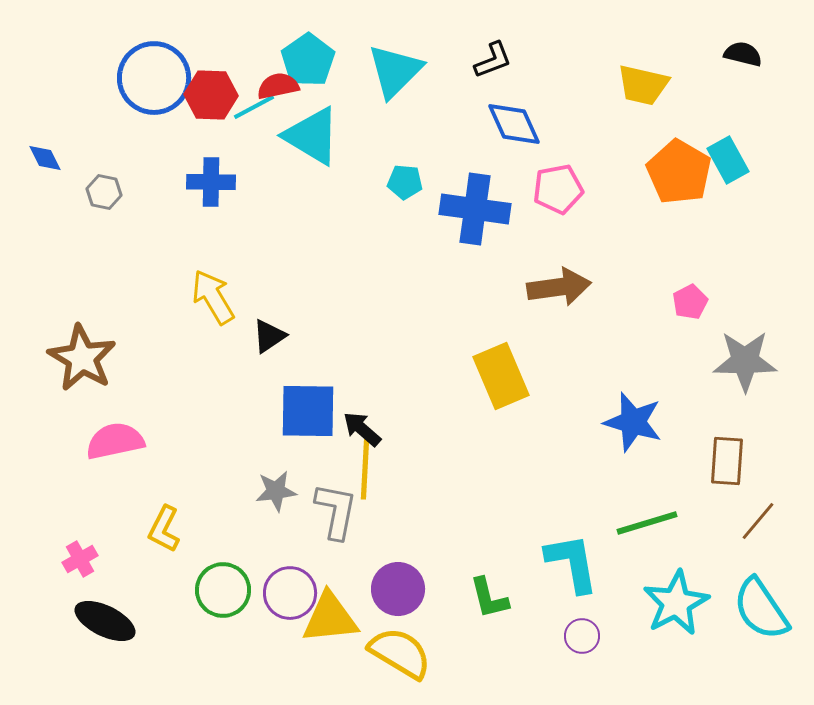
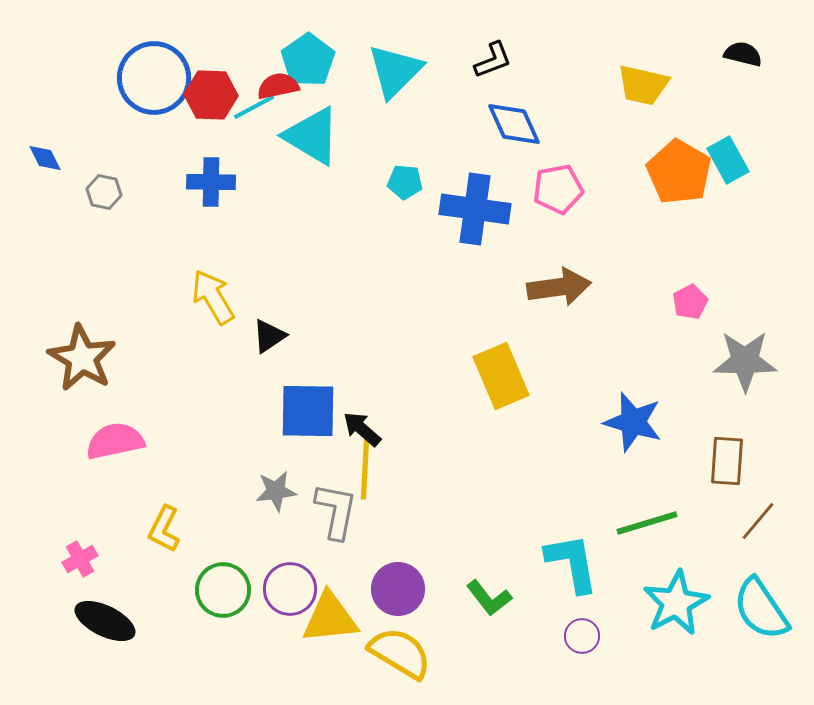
purple circle at (290, 593): moved 4 px up
green L-shape at (489, 598): rotated 24 degrees counterclockwise
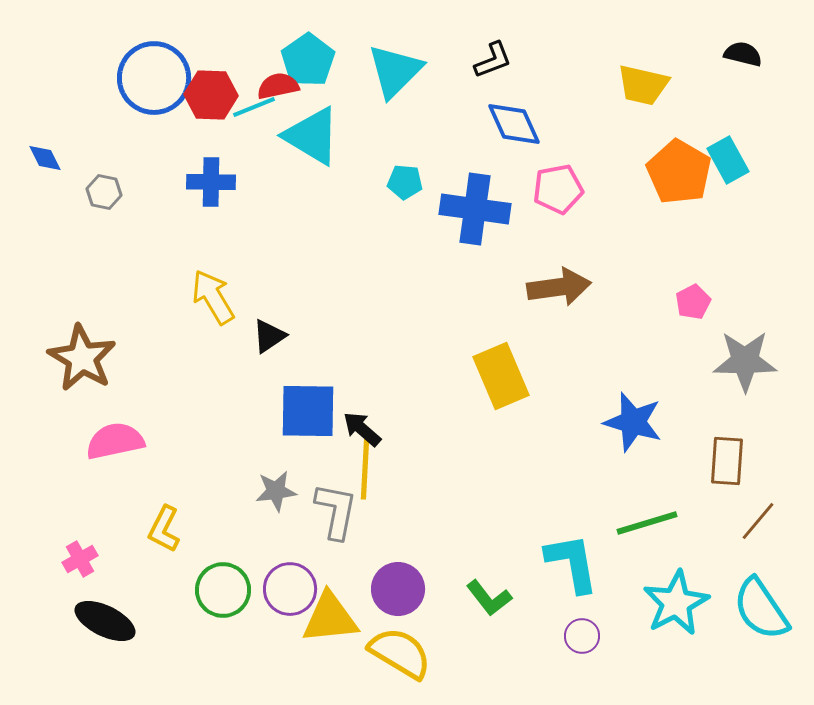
cyan line at (254, 107): rotated 6 degrees clockwise
pink pentagon at (690, 302): moved 3 px right
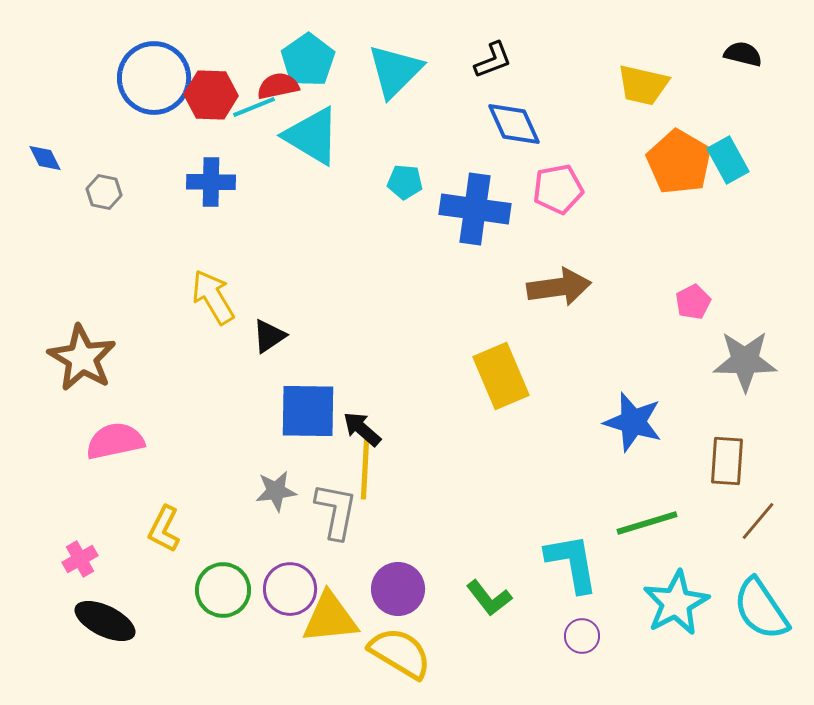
orange pentagon at (679, 172): moved 10 px up
